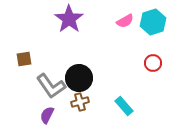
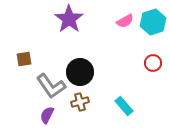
black circle: moved 1 px right, 6 px up
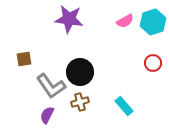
purple star: rotated 28 degrees counterclockwise
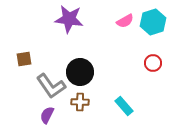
brown cross: rotated 18 degrees clockwise
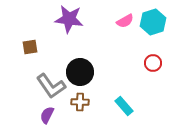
brown square: moved 6 px right, 12 px up
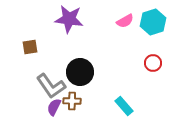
brown cross: moved 8 px left, 1 px up
purple semicircle: moved 7 px right, 8 px up
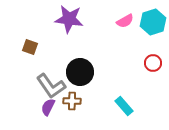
brown square: rotated 28 degrees clockwise
purple semicircle: moved 6 px left
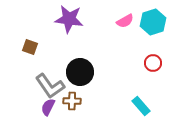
gray L-shape: moved 1 px left
cyan rectangle: moved 17 px right
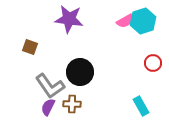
cyan hexagon: moved 10 px left, 1 px up
brown cross: moved 3 px down
cyan rectangle: rotated 12 degrees clockwise
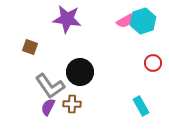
purple star: moved 2 px left
